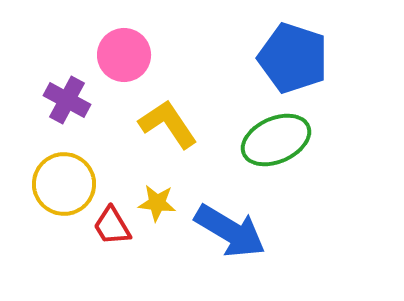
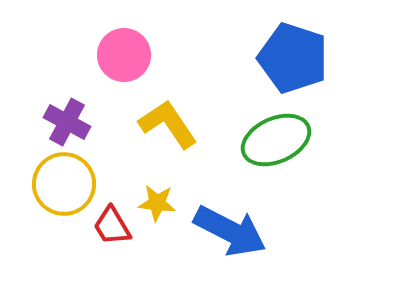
purple cross: moved 22 px down
blue arrow: rotated 4 degrees counterclockwise
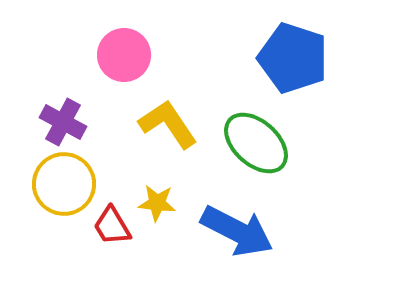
purple cross: moved 4 px left
green ellipse: moved 20 px left, 3 px down; rotated 66 degrees clockwise
blue arrow: moved 7 px right
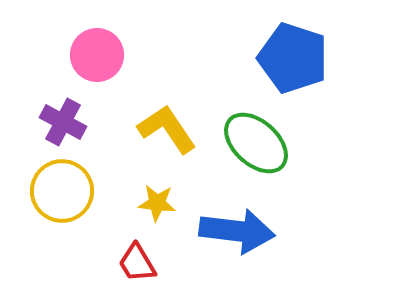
pink circle: moved 27 px left
yellow L-shape: moved 1 px left, 5 px down
yellow circle: moved 2 px left, 7 px down
red trapezoid: moved 25 px right, 37 px down
blue arrow: rotated 20 degrees counterclockwise
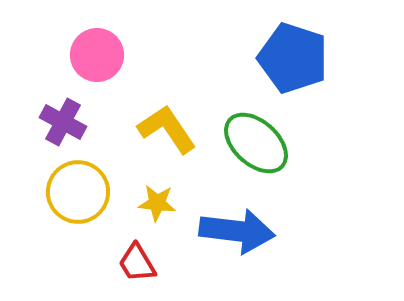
yellow circle: moved 16 px right, 1 px down
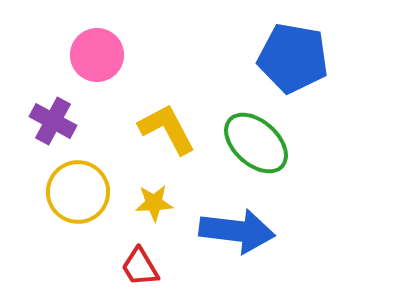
blue pentagon: rotated 8 degrees counterclockwise
purple cross: moved 10 px left, 1 px up
yellow L-shape: rotated 6 degrees clockwise
yellow star: moved 3 px left; rotated 9 degrees counterclockwise
red trapezoid: moved 3 px right, 4 px down
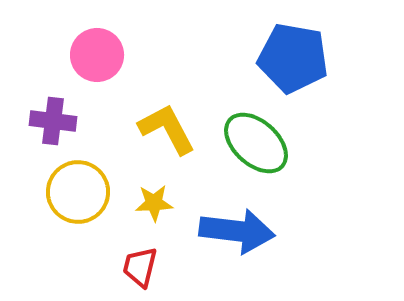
purple cross: rotated 21 degrees counterclockwise
red trapezoid: rotated 45 degrees clockwise
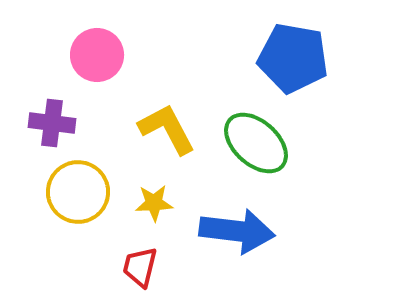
purple cross: moved 1 px left, 2 px down
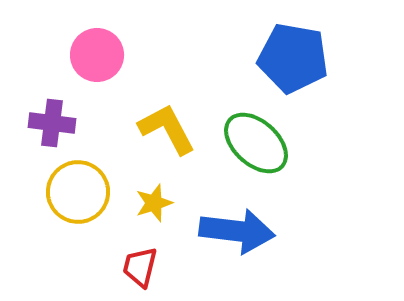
yellow star: rotated 15 degrees counterclockwise
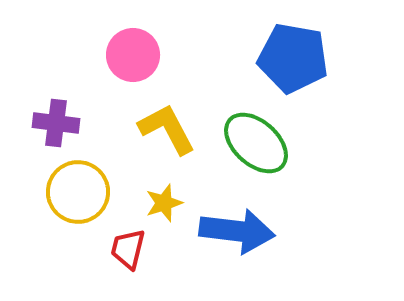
pink circle: moved 36 px right
purple cross: moved 4 px right
yellow star: moved 10 px right
red trapezoid: moved 12 px left, 18 px up
